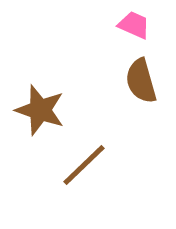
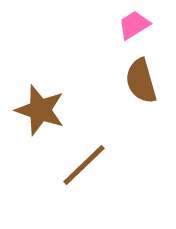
pink trapezoid: rotated 56 degrees counterclockwise
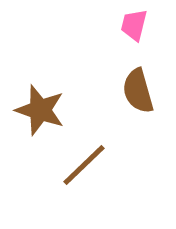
pink trapezoid: rotated 44 degrees counterclockwise
brown semicircle: moved 3 px left, 10 px down
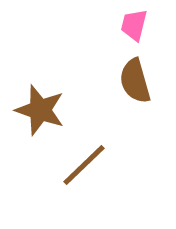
brown semicircle: moved 3 px left, 10 px up
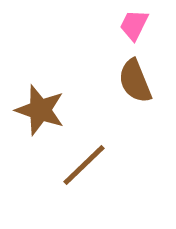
pink trapezoid: rotated 12 degrees clockwise
brown semicircle: rotated 6 degrees counterclockwise
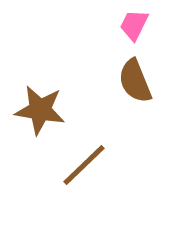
brown star: rotated 9 degrees counterclockwise
